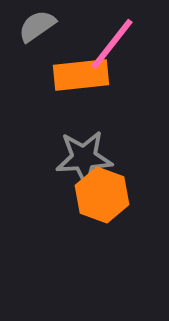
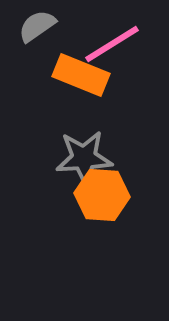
pink line: rotated 20 degrees clockwise
orange rectangle: rotated 28 degrees clockwise
orange hexagon: rotated 16 degrees counterclockwise
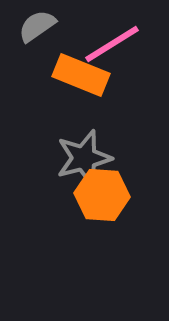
gray star: rotated 12 degrees counterclockwise
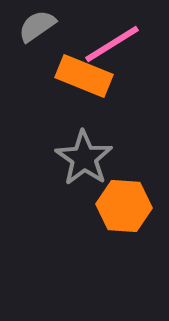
orange rectangle: moved 3 px right, 1 px down
gray star: rotated 22 degrees counterclockwise
orange hexagon: moved 22 px right, 11 px down
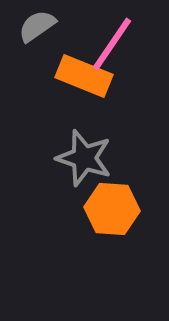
pink line: rotated 24 degrees counterclockwise
gray star: rotated 16 degrees counterclockwise
orange hexagon: moved 12 px left, 3 px down
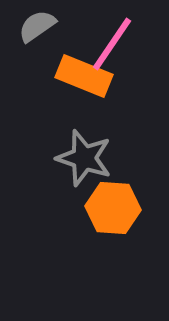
orange hexagon: moved 1 px right, 1 px up
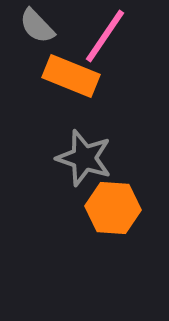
gray semicircle: rotated 99 degrees counterclockwise
pink line: moved 7 px left, 8 px up
orange rectangle: moved 13 px left
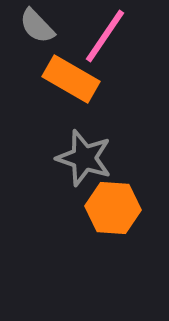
orange rectangle: moved 3 px down; rotated 8 degrees clockwise
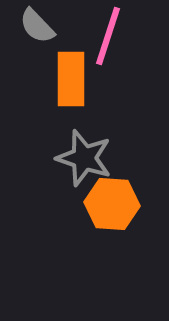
pink line: moved 3 px right; rotated 16 degrees counterclockwise
orange rectangle: rotated 60 degrees clockwise
orange hexagon: moved 1 px left, 4 px up
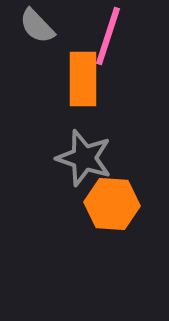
orange rectangle: moved 12 px right
